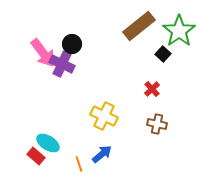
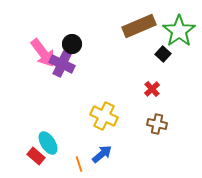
brown rectangle: rotated 16 degrees clockwise
cyan ellipse: rotated 25 degrees clockwise
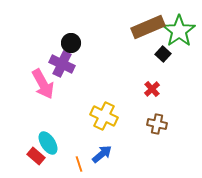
brown rectangle: moved 9 px right, 1 px down
black circle: moved 1 px left, 1 px up
pink arrow: moved 31 px down; rotated 8 degrees clockwise
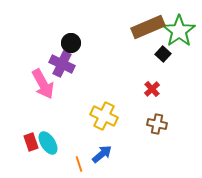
red rectangle: moved 5 px left, 14 px up; rotated 30 degrees clockwise
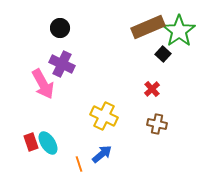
black circle: moved 11 px left, 15 px up
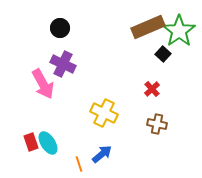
purple cross: moved 1 px right
yellow cross: moved 3 px up
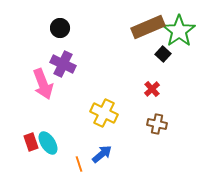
pink arrow: rotated 8 degrees clockwise
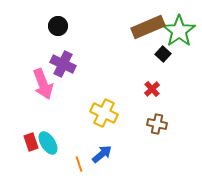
black circle: moved 2 px left, 2 px up
